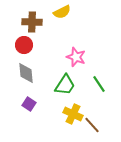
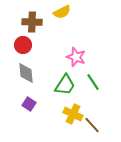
red circle: moved 1 px left
green line: moved 6 px left, 2 px up
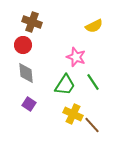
yellow semicircle: moved 32 px right, 14 px down
brown cross: rotated 18 degrees clockwise
